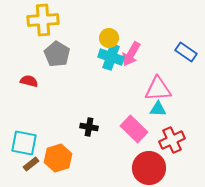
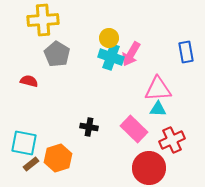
blue rectangle: rotated 45 degrees clockwise
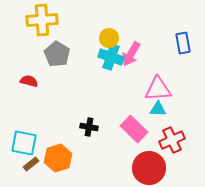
yellow cross: moved 1 px left
blue rectangle: moved 3 px left, 9 px up
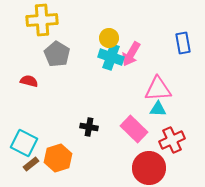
cyan square: rotated 16 degrees clockwise
